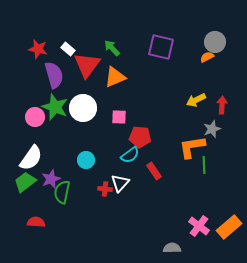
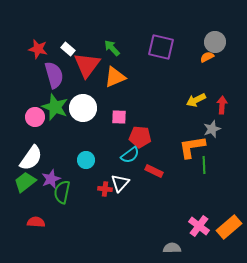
red rectangle: rotated 30 degrees counterclockwise
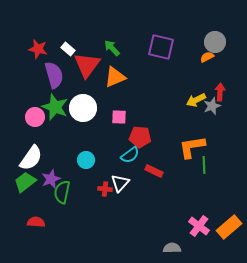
red arrow: moved 2 px left, 13 px up
gray star: moved 23 px up
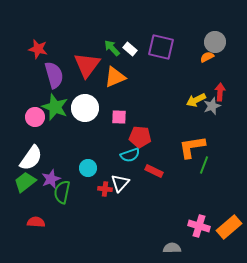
white rectangle: moved 62 px right
white circle: moved 2 px right
cyan semicircle: rotated 18 degrees clockwise
cyan circle: moved 2 px right, 8 px down
green line: rotated 24 degrees clockwise
pink cross: rotated 20 degrees counterclockwise
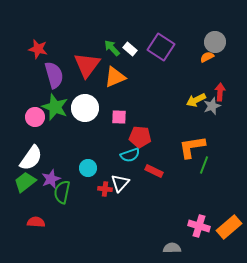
purple square: rotated 20 degrees clockwise
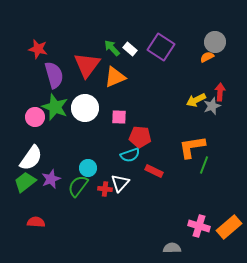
green semicircle: moved 16 px right, 6 px up; rotated 25 degrees clockwise
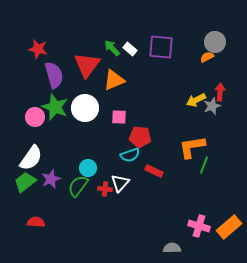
purple square: rotated 28 degrees counterclockwise
orange triangle: moved 1 px left, 3 px down
